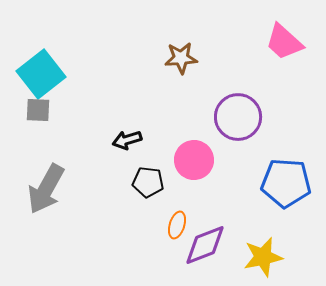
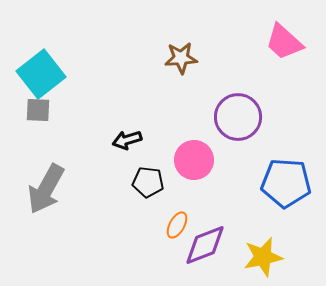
orange ellipse: rotated 12 degrees clockwise
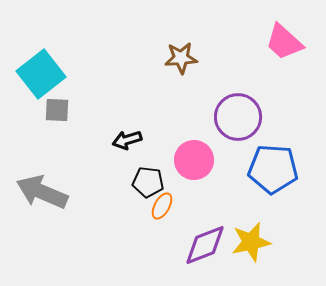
gray square: moved 19 px right
blue pentagon: moved 13 px left, 14 px up
gray arrow: moved 4 px left, 3 px down; rotated 84 degrees clockwise
orange ellipse: moved 15 px left, 19 px up
yellow star: moved 12 px left, 15 px up
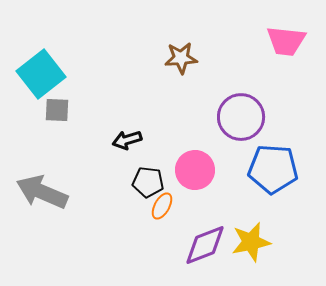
pink trapezoid: moved 2 px right, 1 px up; rotated 36 degrees counterclockwise
purple circle: moved 3 px right
pink circle: moved 1 px right, 10 px down
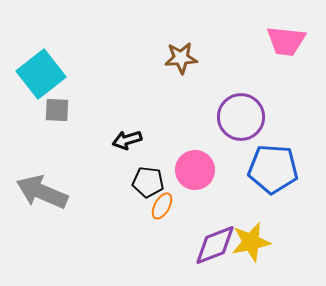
purple diamond: moved 10 px right
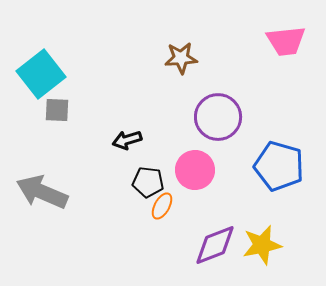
pink trapezoid: rotated 12 degrees counterclockwise
purple circle: moved 23 px left
blue pentagon: moved 6 px right, 3 px up; rotated 12 degrees clockwise
yellow star: moved 11 px right, 3 px down
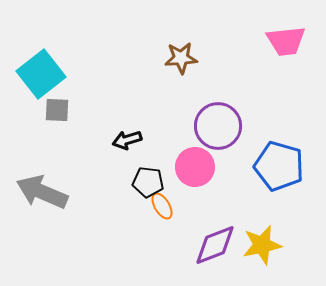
purple circle: moved 9 px down
pink circle: moved 3 px up
orange ellipse: rotated 60 degrees counterclockwise
